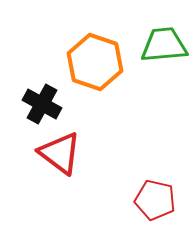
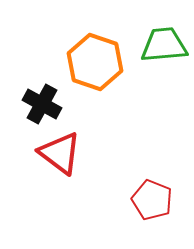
red pentagon: moved 3 px left; rotated 9 degrees clockwise
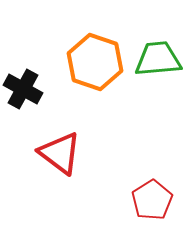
green trapezoid: moved 6 px left, 14 px down
black cross: moved 19 px left, 15 px up
red pentagon: rotated 18 degrees clockwise
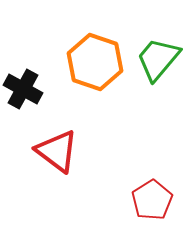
green trapezoid: rotated 45 degrees counterclockwise
red triangle: moved 3 px left, 2 px up
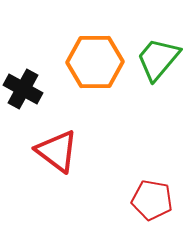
orange hexagon: rotated 20 degrees counterclockwise
red pentagon: rotated 30 degrees counterclockwise
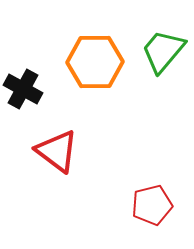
green trapezoid: moved 5 px right, 8 px up
red pentagon: moved 5 px down; rotated 24 degrees counterclockwise
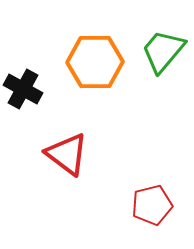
red triangle: moved 10 px right, 3 px down
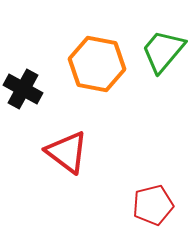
orange hexagon: moved 2 px right, 2 px down; rotated 12 degrees clockwise
red triangle: moved 2 px up
red pentagon: moved 1 px right
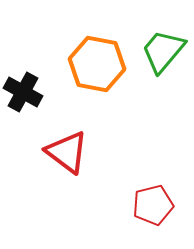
black cross: moved 3 px down
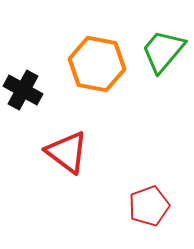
black cross: moved 2 px up
red pentagon: moved 4 px left, 1 px down; rotated 6 degrees counterclockwise
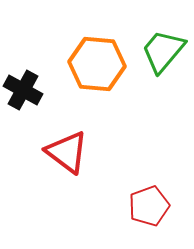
orange hexagon: rotated 6 degrees counterclockwise
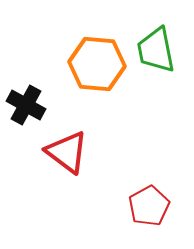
green trapezoid: moved 7 px left, 1 px up; rotated 51 degrees counterclockwise
black cross: moved 3 px right, 15 px down
red pentagon: rotated 9 degrees counterclockwise
